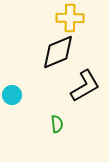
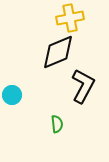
yellow cross: rotated 12 degrees counterclockwise
black L-shape: moved 2 px left; rotated 32 degrees counterclockwise
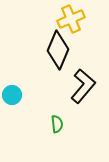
yellow cross: moved 1 px right, 1 px down; rotated 12 degrees counterclockwise
black diamond: moved 2 px up; rotated 45 degrees counterclockwise
black L-shape: rotated 12 degrees clockwise
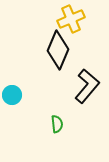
black L-shape: moved 4 px right
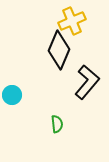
yellow cross: moved 1 px right, 2 px down
black diamond: moved 1 px right
black L-shape: moved 4 px up
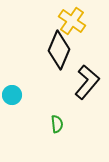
yellow cross: rotated 32 degrees counterclockwise
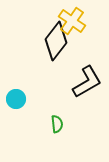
black diamond: moved 3 px left, 9 px up; rotated 15 degrees clockwise
black L-shape: rotated 20 degrees clockwise
cyan circle: moved 4 px right, 4 px down
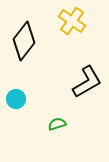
black diamond: moved 32 px left
green semicircle: rotated 102 degrees counterclockwise
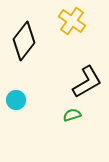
cyan circle: moved 1 px down
green semicircle: moved 15 px right, 9 px up
